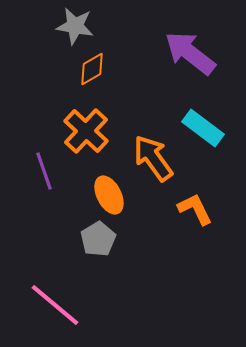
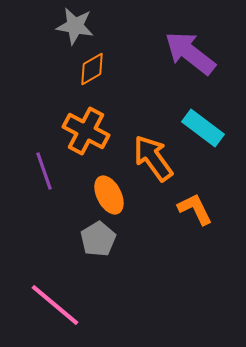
orange cross: rotated 15 degrees counterclockwise
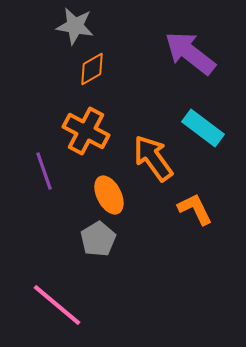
pink line: moved 2 px right
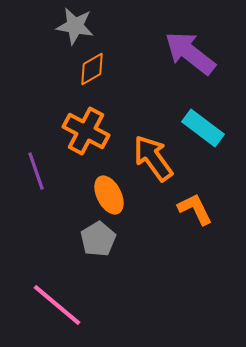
purple line: moved 8 px left
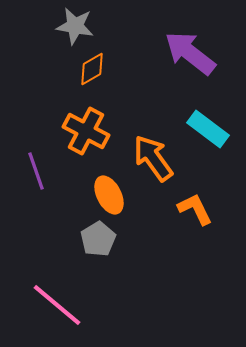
cyan rectangle: moved 5 px right, 1 px down
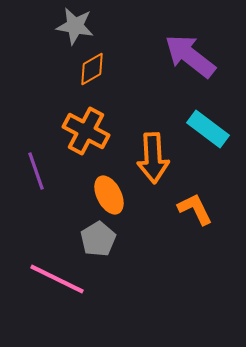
purple arrow: moved 3 px down
orange arrow: rotated 147 degrees counterclockwise
pink line: moved 26 px up; rotated 14 degrees counterclockwise
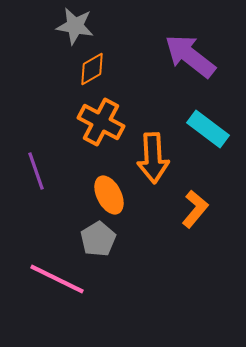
orange cross: moved 15 px right, 9 px up
orange L-shape: rotated 66 degrees clockwise
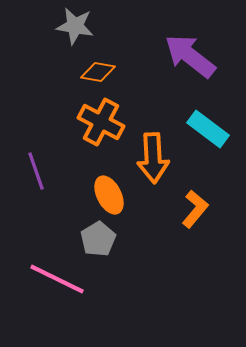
orange diamond: moved 6 px right, 3 px down; rotated 40 degrees clockwise
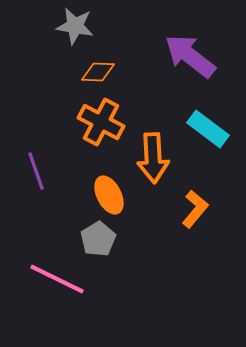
orange diamond: rotated 8 degrees counterclockwise
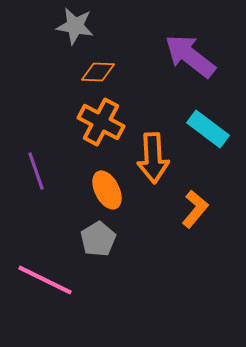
orange ellipse: moved 2 px left, 5 px up
pink line: moved 12 px left, 1 px down
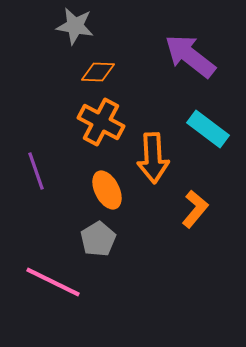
pink line: moved 8 px right, 2 px down
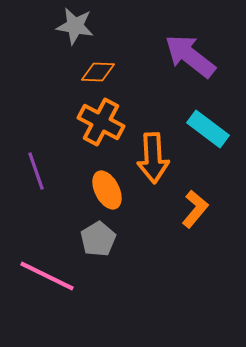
pink line: moved 6 px left, 6 px up
